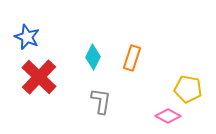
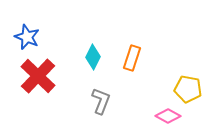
red cross: moved 1 px left, 1 px up
gray L-shape: rotated 12 degrees clockwise
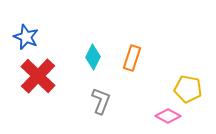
blue star: moved 1 px left
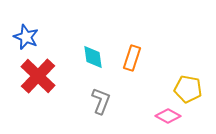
cyan diamond: rotated 35 degrees counterclockwise
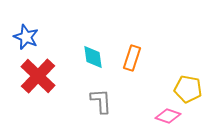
gray L-shape: rotated 24 degrees counterclockwise
pink diamond: rotated 10 degrees counterclockwise
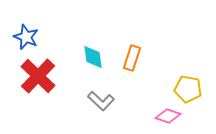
gray L-shape: rotated 136 degrees clockwise
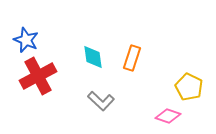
blue star: moved 3 px down
red cross: rotated 18 degrees clockwise
yellow pentagon: moved 1 px right, 2 px up; rotated 16 degrees clockwise
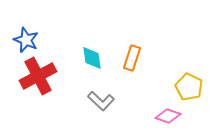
cyan diamond: moved 1 px left, 1 px down
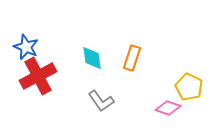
blue star: moved 7 px down
gray L-shape: rotated 12 degrees clockwise
pink diamond: moved 8 px up
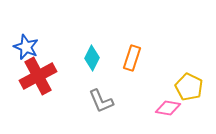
cyan diamond: rotated 35 degrees clockwise
gray L-shape: rotated 12 degrees clockwise
pink diamond: rotated 10 degrees counterclockwise
